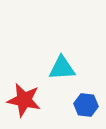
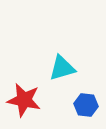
cyan triangle: rotated 12 degrees counterclockwise
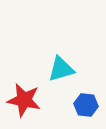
cyan triangle: moved 1 px left, 1 px down
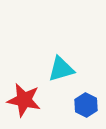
blue hexagon: rotated 20 degrees clockwise
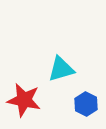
blue hexagon: moved 1 px up
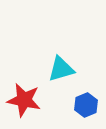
blue hexagon: moved 1 px down; rotated 10 degrees clockwise
